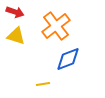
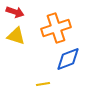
orange cross: moved 2 px down; rotated 20 degrees clockwise
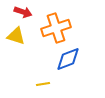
red arrow: moved 8 px right
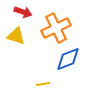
orange cross: rotated 8 degrees counterclockwise
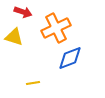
yellow triangle: moved 2 px left, 1 px down
blue diamond: moved 2 px right, 1 px up
yellow line: moved 10 px left, 1 px up
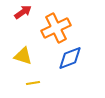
red arrow: rotated 54 degrees counterclockwise
yellow triangle: moved 9 px right, 19 px down
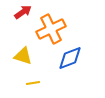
orange cross: moved 5 px left, 1 px down
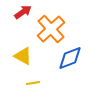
orange cross: rotated 16 degrees counterclockwise
yellow triangle: rotated 12 degrees clockwise
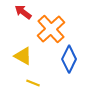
red arrow: rotated 108 degrees counterclockwise
blue diamond: moved 1 px left, 1 px down; rotated 44 degrees counterclockwise
yellow line: rotated 32 degrees clockwise
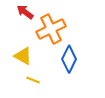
red arrow: moved 2 px right
orange cross: rotated 16 degrees clockwise
yellow line: moved 3 px up
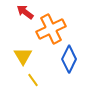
yellow triangle: rotated 30 degrees clockwise
yellow line: rotated 32 degrees clockwise
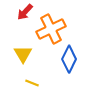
red arrow: rotated 84 degrees counterclockwise
yellow triangle: moved 2 px up
yellow line: moved 1 px left, 3 px down; rotated 32 degrees counterclockwise
